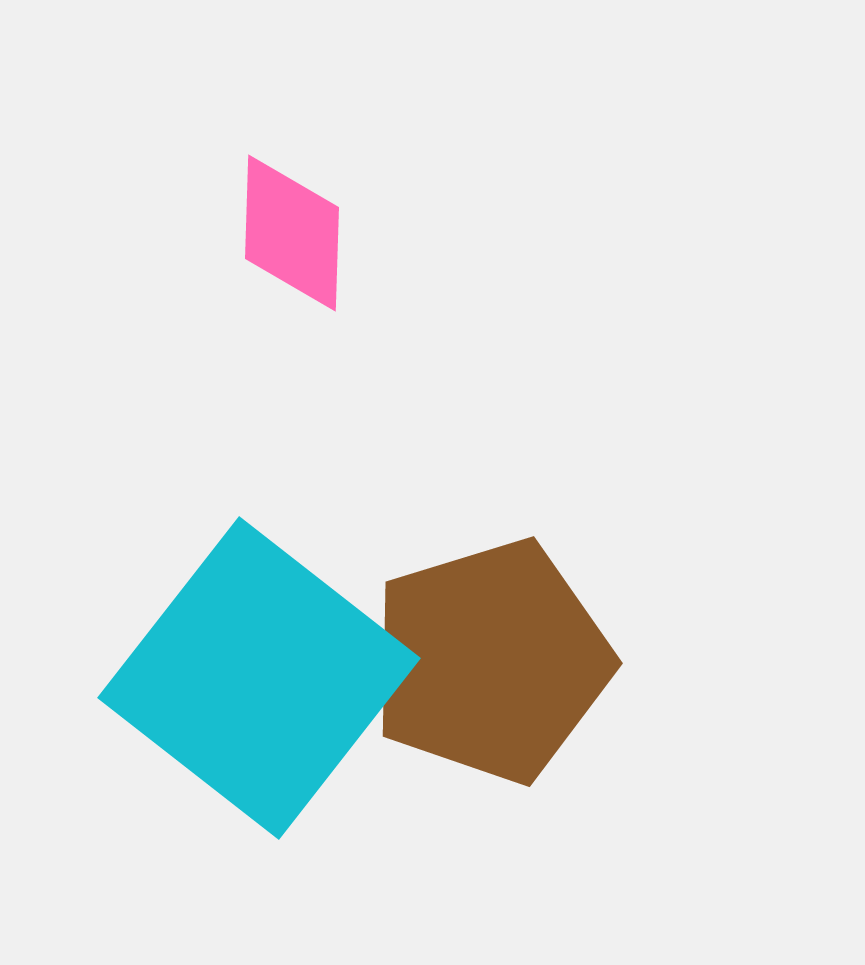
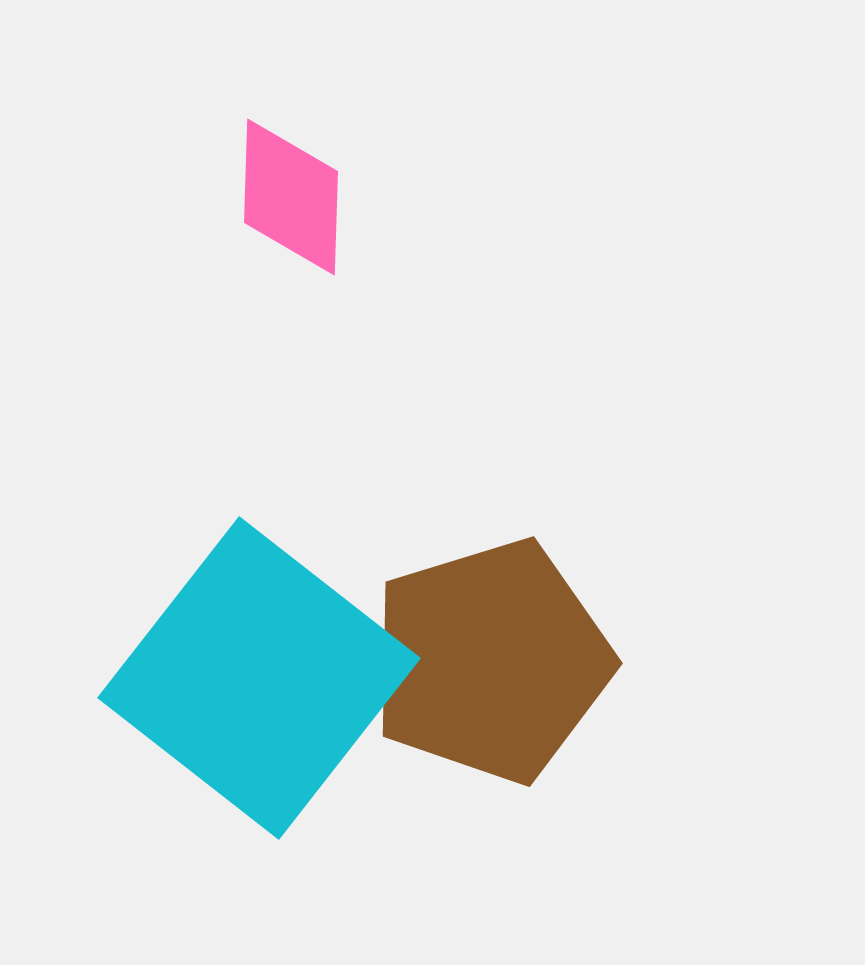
pink diamond: moved 1 px left, 36 px up
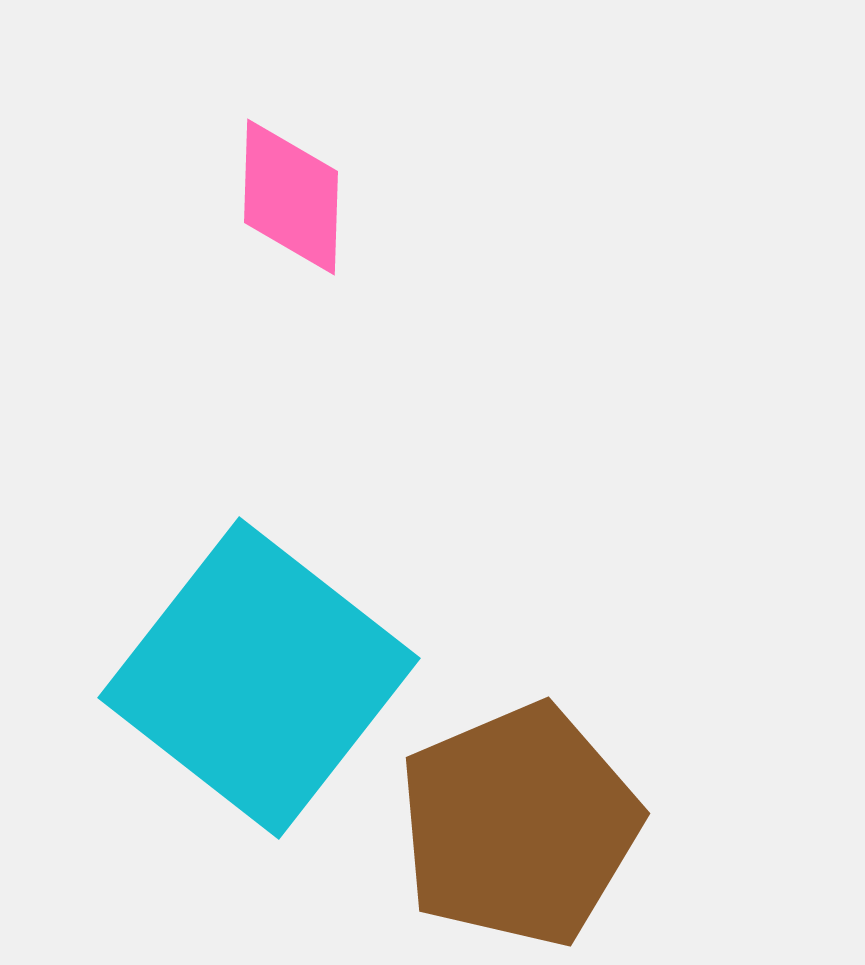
brown pentagon: moved 28 px right, 164 px down; rotated 6 degrees counterclockwise
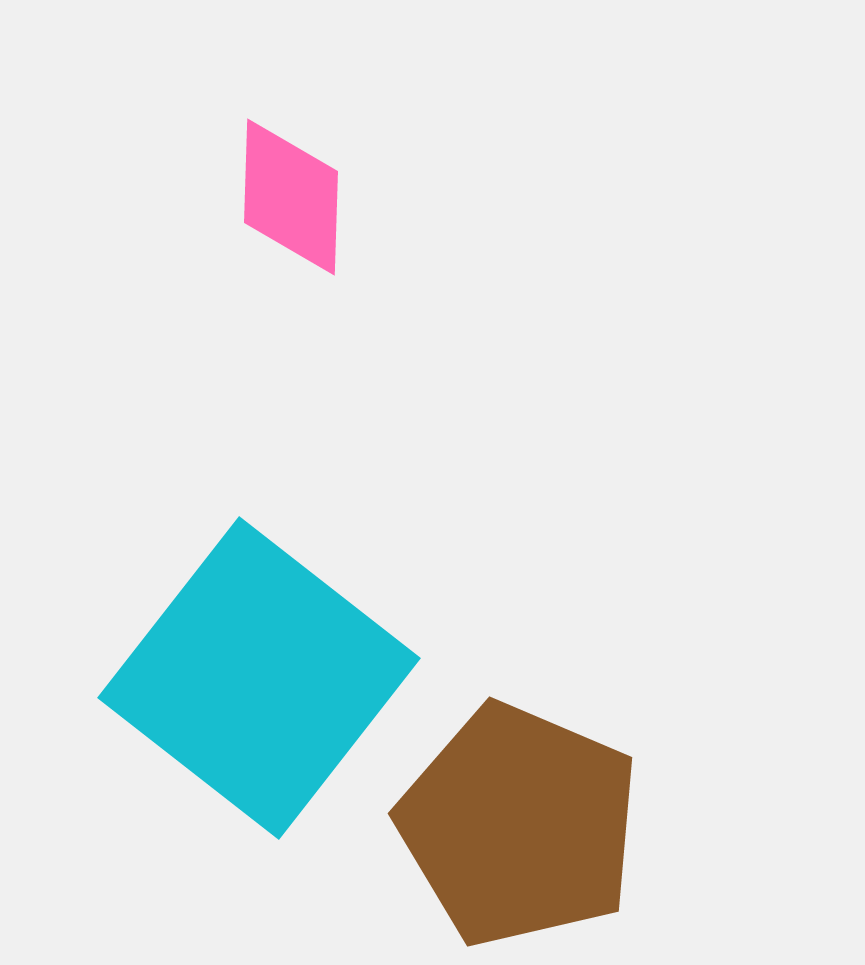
brown pentagon: rotated 26 degrees counterclockwise
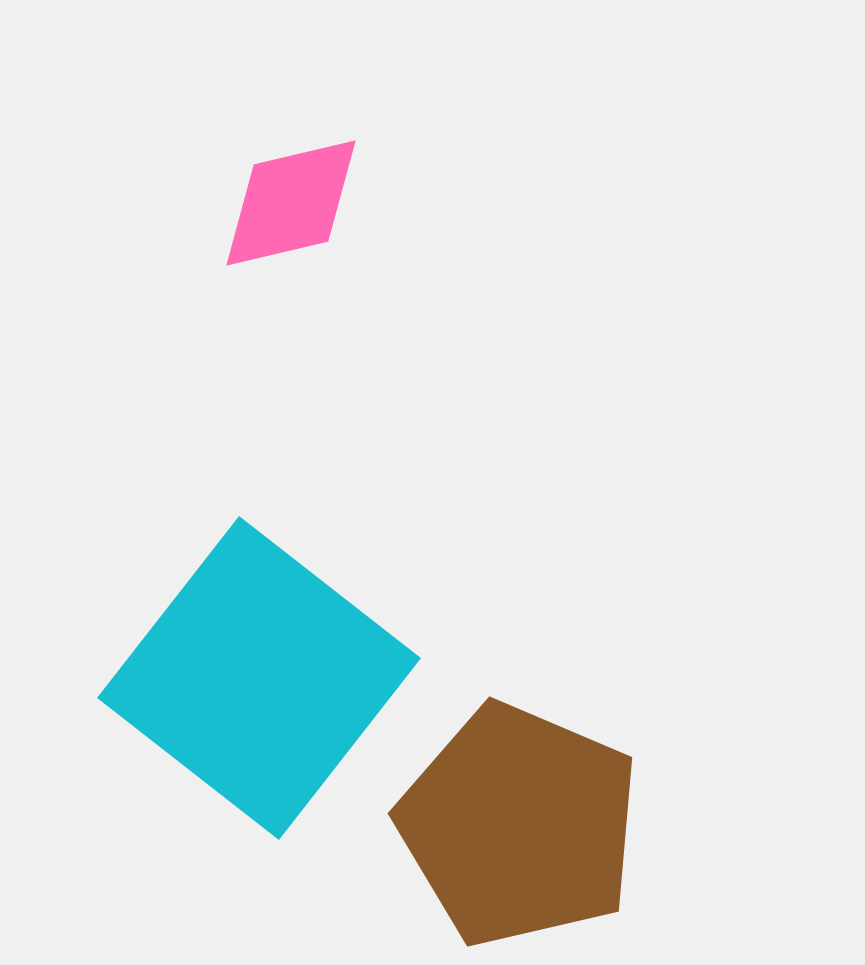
pink diamond: moved 6 px down; rotated 75 degrees clockwise
